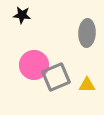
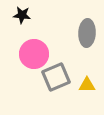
pink circle: moved 11 px up
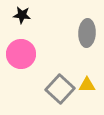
pink circle: moved 13 px left
gray square: moved 4 px right, 12 px down; rotated 24 degrees counterclockwise
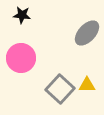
gray ellipse: rotated 40 degrees clockwise
pink circle: moved 4 px down
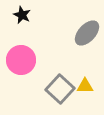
black star: rotated 18 degrees clockwise
pink circle: moved 2 px down
yellow triangle: moved 2 px left, 1 px down
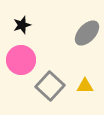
black star: moved 10 px down; rotated 30 degrees clockwise
gray square: moved 10 px left, 3 px up
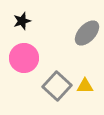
black star: moved 4 px up
pink circle: moved 3 px right, 2 px up
gray square: moved 7 px right
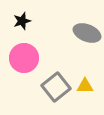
gray ellipse: rotated 68 degrees clockwise
gray square: moved 1 px left, 1 px down; rotated 8 degrees clockwise
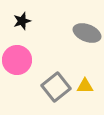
pink circle: moved 7 px left, 2 px down
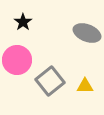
black star: moved 1 px right, 1 px down; rotated 18 degrees counterclockwise
gray square: moved 6 px left, 6 px up
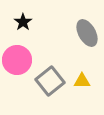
gray ellipse: rotated 40 degrees clockwise
yellow triangle: moved 3 px left, 5 px up
